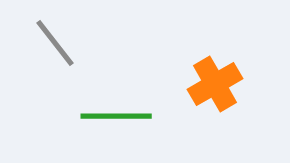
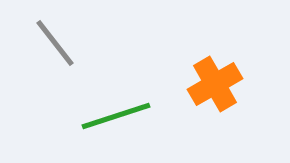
green line: rotated 18 degrees counterclockwise
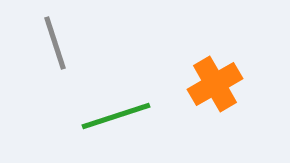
gray line: rotated 20 degrees clockwise
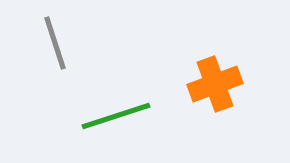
orange cross: rotated 10 degrees clockwise
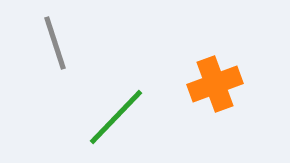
green line: moved 1 px down; rotated 28 degrees counterclockwise
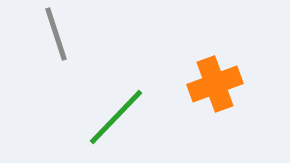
gray line: moved 1 px right, 9 px up
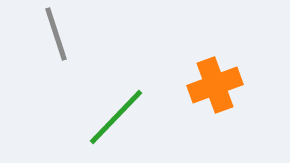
orange cross: moved 1 px down
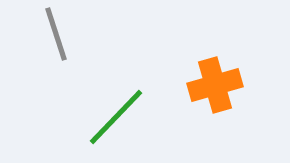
orange cross: rotated 4 degrees clockwise
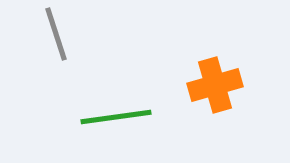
green line: rotated 38 degrees clockwise
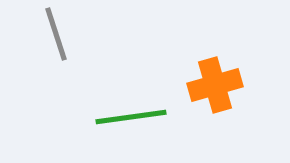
green line: moved 15 px right
